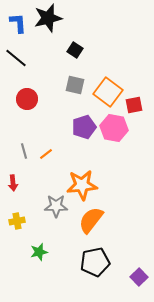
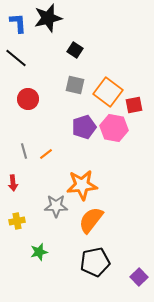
red circle: moved 1 px right
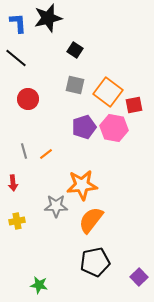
green star: moved 33 px down; rotated 24 degrees clockwise
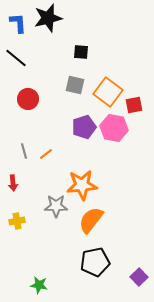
black square: moved 6 px right, 2 px down; rotated 28 degrees counterclockwise
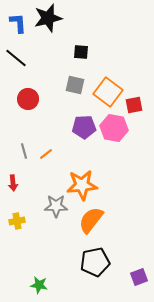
purple pentagon: rotated 15 degrees clockwise
purple square: rotated 24 degrees clockwise
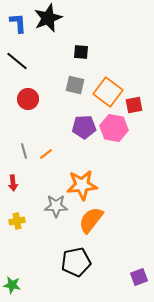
black star: rotated 8 degrees counterclockwise
black line: moved 1 px right, 3 px down
black pentagon: moved 19 px left
green star: moved 27 px left
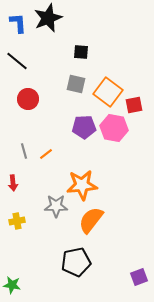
gray square: moved 1 px right, 1 px up
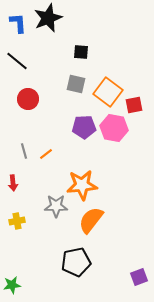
green star: rotated 18 degrees counterclockwise
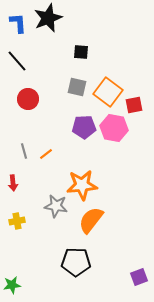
black line: rotated 10 degrees clockwise
gray square: moved 1 px right, 3 px down
gray star: rotated 10 degrees clockwise
black pentagon: rotated 12 degrees clockwise
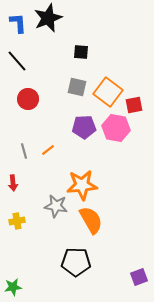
pink hexagon: moved 2 px right
orange line: moved 2 px right, 4 px up
orange semicircle: rotated 112 degrees clockwise
green star: moved 1 px right, 2 px down
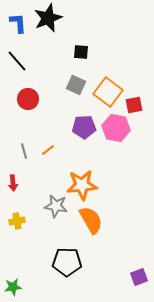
gray square: moved 1 px left, 2 px up; rotated 12 degrees clockwise
black pentagon: moved 9 px left
